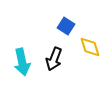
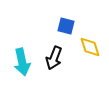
blue square: rotated 18 degrees counterclockwise
black arrow: moved 1 px up
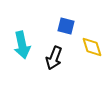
yellow diamond: moved 2 px right
cyan arrow: moved 17 px up
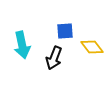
blue square: moved 1 px left, 5 px down; rotated 18 degrees counterclockwise
yellow diamond: rotated 20 degrees counterclockwise
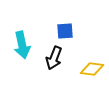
yellow diamond: moved 22 px down; rotated 45 degrees counterclockwise
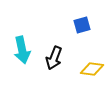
blue square: moved 17 px right, 6 px up; rotated 12 degrees counterclockwise
cyan arrow: moved 5 px down
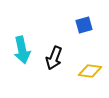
blue square: moved 2 px right
yellow diamond: moved 2 px left, 2 px down
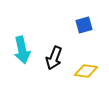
yellow diamond: moved 4 px left
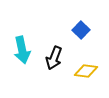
blue square: moved 3 px left, 5 px down; rotated 30 degrees counterclockwise
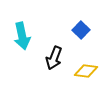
cyan arrow: moved 14 px up
